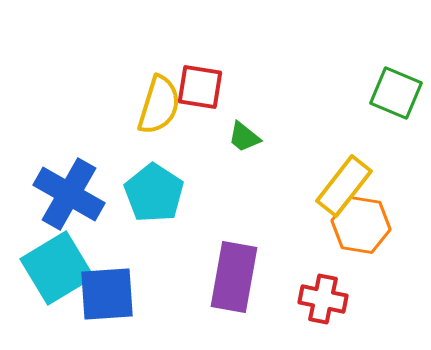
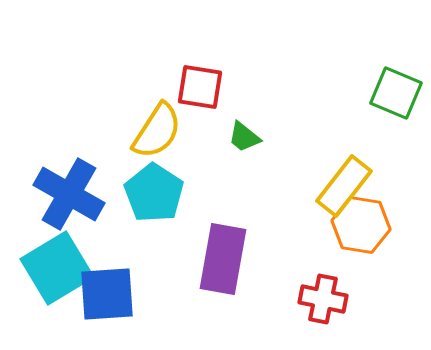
yellow semicircle: moved 2 px left, 26 px down; rotated 16 degrees clockwise
purple rectangle: moved 11 px left, 18 px up
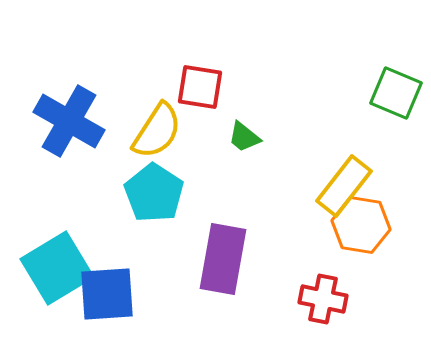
blue cross: moved 73 px up
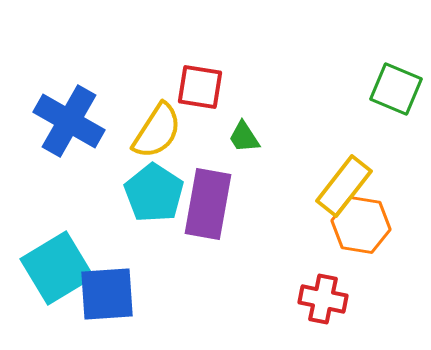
green square: moved 4 px up
green trapezoid: rotated 18 degrees clockwise
purple rectangle: moved 15 px left, 55 px up
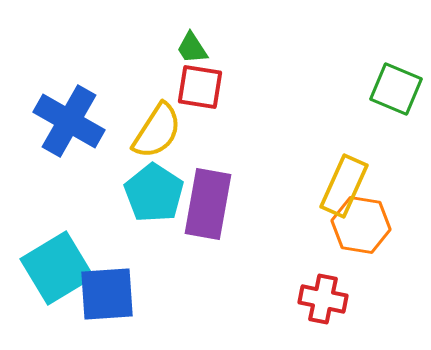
green trapezoid: moved 52 px left, 89 px up
yellow rectangle: rotated 14 degrees counterclockwise
